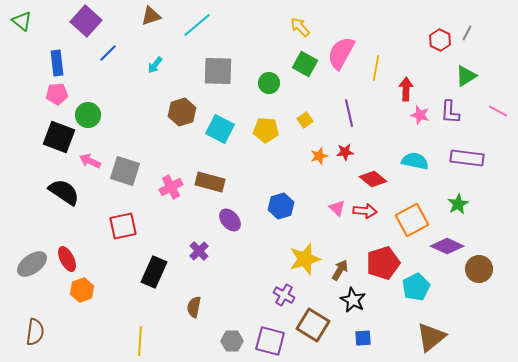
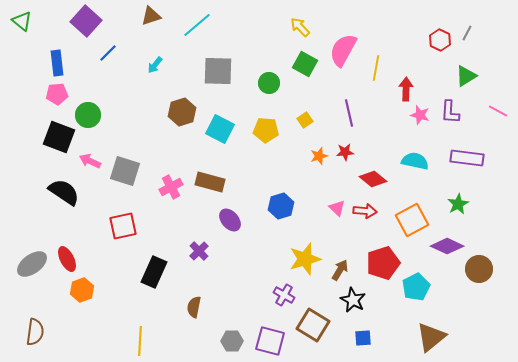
pink semicircle at (341, 53): moved 2 px right, 3 px up
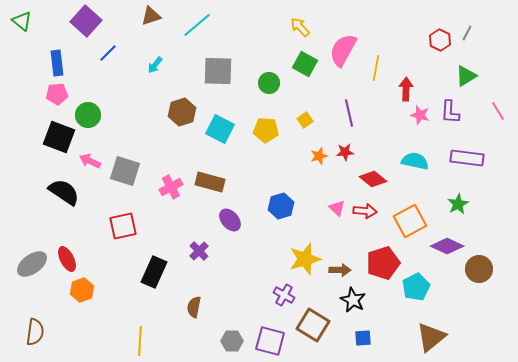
pink line at (498, 111): rotated 30 degrees clockwise
orange square at (412, 220): moved 2 px left, 1 px down
brown arrow at (340, 270): rotated 60 degrees clockwise
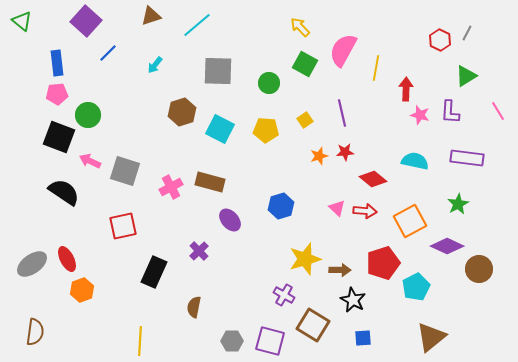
purple line at (349, 113): moved 7 px left
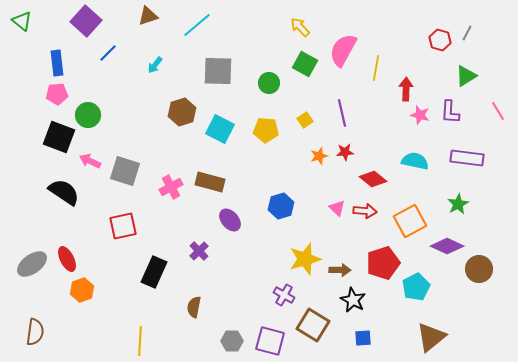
brown triangle at (151, 16): moved 3 px left
red hexagon at (440, 40): rotated 10 degrees counterclockwise
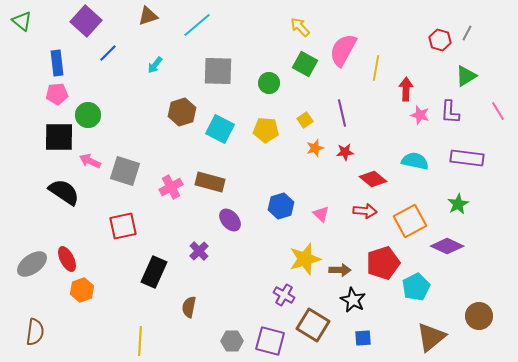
black square at (59, 137): rotated 20 degrees counterclockwise
orange star at (319, 156): moved 4 px left, 8 px up
pink triangle at (337, 208): moved 16 px left, 6 px down
brown circle at (479, 269): moved 47 px down
brown semicircle at (194, 307): moved 5 px left
